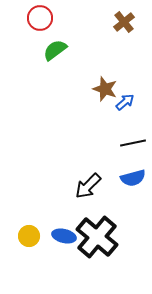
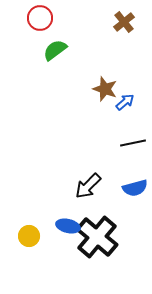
blue semicircle: moved 2 px right, 10 px down
blue ellipse: moved 4 px right, 10 px up
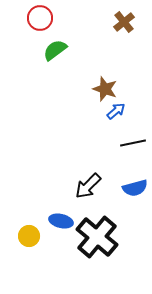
blue arrow: moved 9 px left, 9 px down
blue ellipse: moved 7 px left, 5 px up
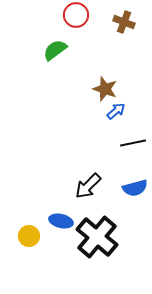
red circle: moved 36 px right, 3 px up
brown cross: rotated 30 degrees counterclockwise
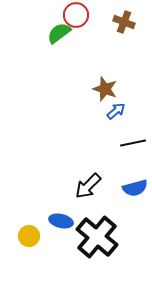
green semicircle: moved 4 px right, 17 px up
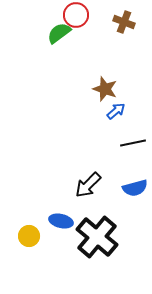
black arrow: moved 1 px up
